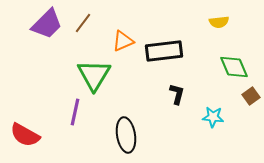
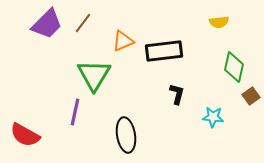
green diamond: rotated 36 degrees clockwise
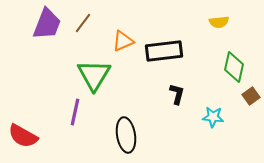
purple trapezoid: rotated 24 degrees counterclockwise
red semicircle: moved 2 px left, 1 px down
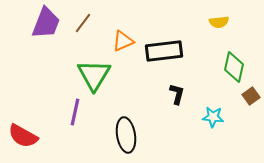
purple trapezoid: moved 1 px left, 1 px up
